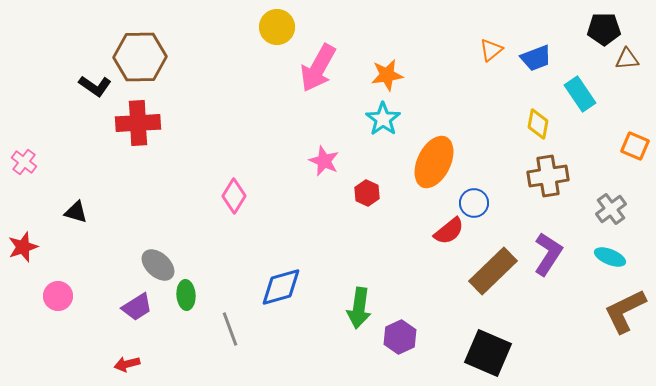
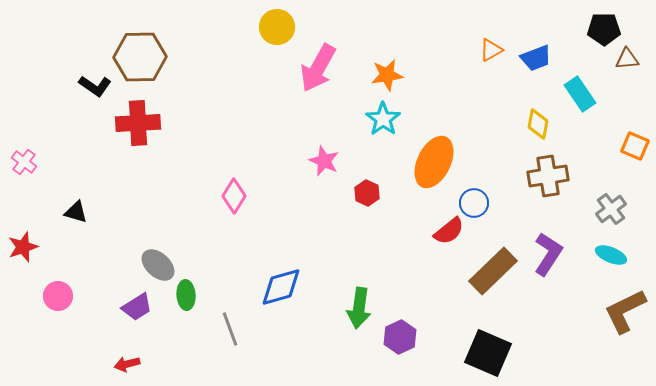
orange triangle: rotated 10 degrees clockwise
cyan ellipse: moved 1 px right, 2 px up
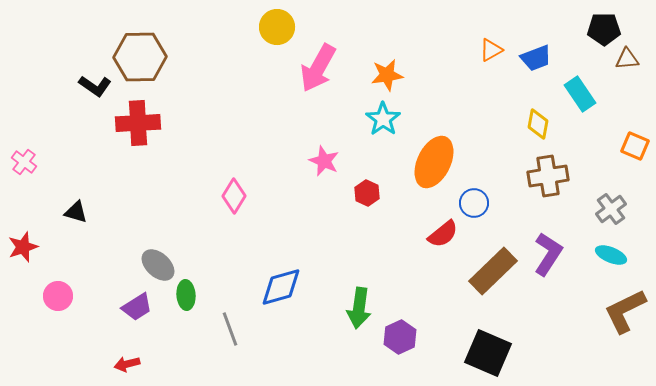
red semicircle: moved 6 px left, 3 px down
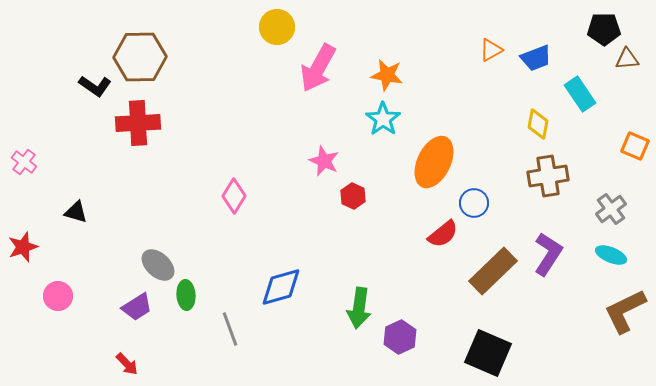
orange star: rotated 20 degrees clockwise
red hexagon: moved 14 px left, 3 px down
red arrow: rotated 120 degrees counterclockwise
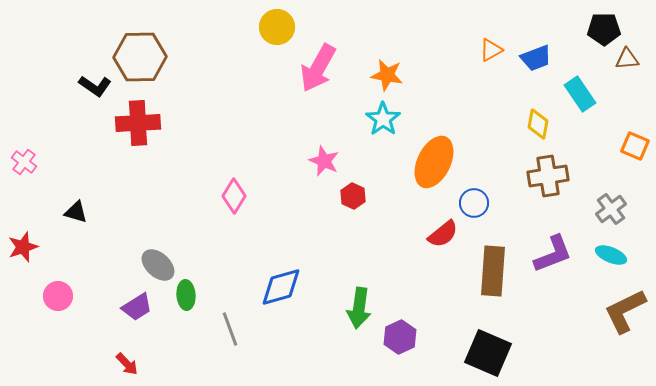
purple L-shape: moved 5 px right; rotated 36 degrees clockwise
brown rectangle: rotated 42 degrees counterclockwise
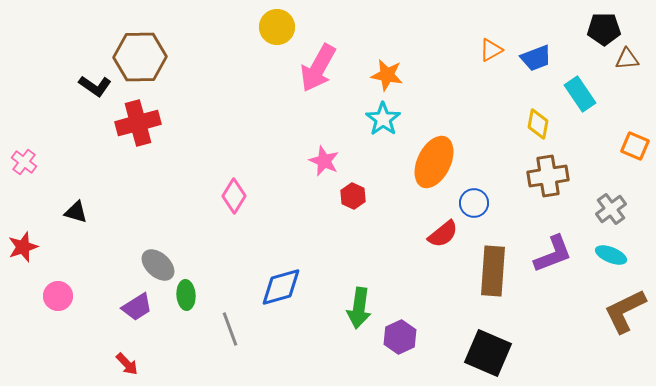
red cross: rotated 12 degrees counterclockwise
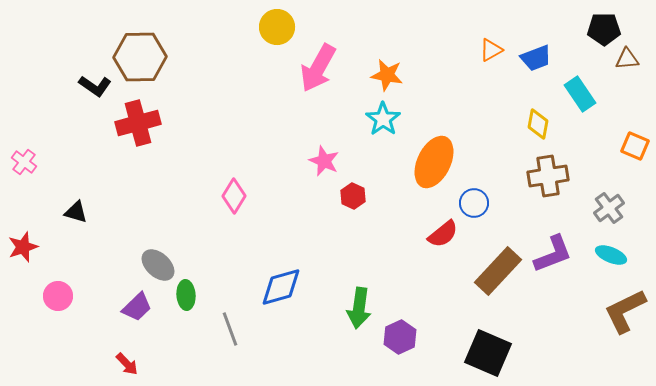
gray cross: moved 2 px left, 1 px up
brown rectangle: moved 5 px right; rotated 39 degrees clockwise
purple trapezoid: rotated 12 degrees counterclockwise
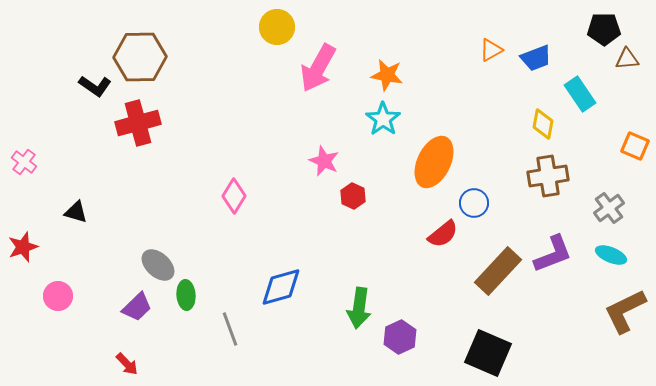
yellow diamond: moved 5 px right
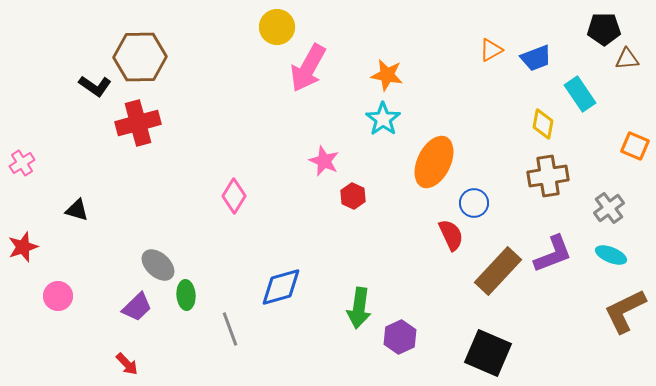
pink arrow: moved 10 px left
pink cross: moved 2 px left, 1 px down; rotated 20 degrees clockwise
black triangle: moved 1 px right, 2 px up
red semicircle: moved 8 px right, 1 px down; rotated 76 degrees counterclockwise
